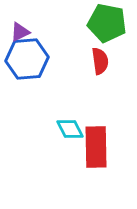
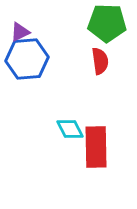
green pentagon: rotated 9 degrees counterclockwise
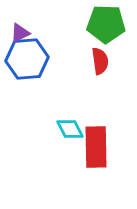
green pentagon: moved 1 px left, 1 px down
purple triangle: moved 1 px down
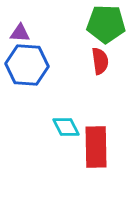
purple triangle: rotated 30 degrees clockwise
blue hexagon: moved 6 px down; rotated 9 degrees clockwise
cyan diamond: moved 4 px left, 2 px up
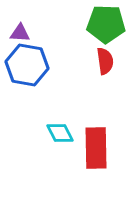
red semicircle: moved 5 px right
blue hexagon: rotated 6 degrees clockwise
cyan diamond: moved 6 px left, 6 px down
red rectangle: moved 1 px down
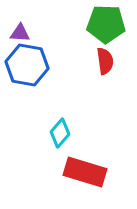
cyan diamond: rotated 68 degrees clockwise
red rectangle: moved 11 px left, 24 px down; rotated 72 degrees counterclockwise
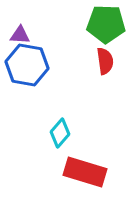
purple triangle: moved 2 px down
